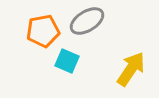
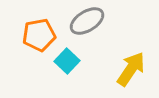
orange pentagon: moved 4 px left, 4 px down
cyan square: rotated 20 degrees clockwise
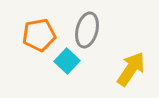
gray ellipse: moved 9 px down; rotated 44 degrees counterclockwise
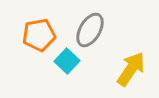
gray ellipse: moved 3 px right; rotated 16 degrees clockwise
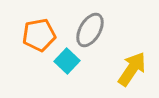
yellow arrow: moved 1 px right
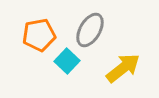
yellow arrow: moved 9 px left, 1 px up; rotated 18 degrees clockwise
